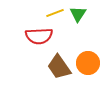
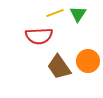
orange circle: moved 2 px up
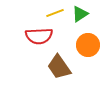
green triangle: moved 2 px right; rotated 24 degrees clockwise
orange circle: moved 16 px up
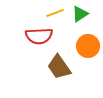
orange circle: moved 1 px down
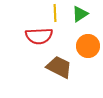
yellow line: rotated 72 degrees counterclockwise
brown trapezoid: rotated 152 degrees clockwise
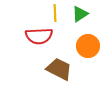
brown trapezoid: moved 2 px down
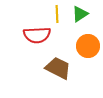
yellow line: moved 2 px right, 1 px down
red semicircle: moved 2 px left, 1 px up
brown trapezoid: moved 1 px left, 1 px up
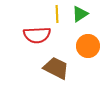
brown trapezoid: moved 2 px left
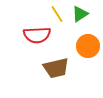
yellow line: rotated 30 degrees counterclockwise
brown trapezoid: rotated 140 degrees clockwise
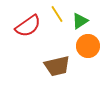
green triangle: moved 7 px down
red semicircle: moved 9 px left, 9 px up; rotated 32 degrees counterclockwise
brown trapezoid: moved 1 px right, 2 px up
